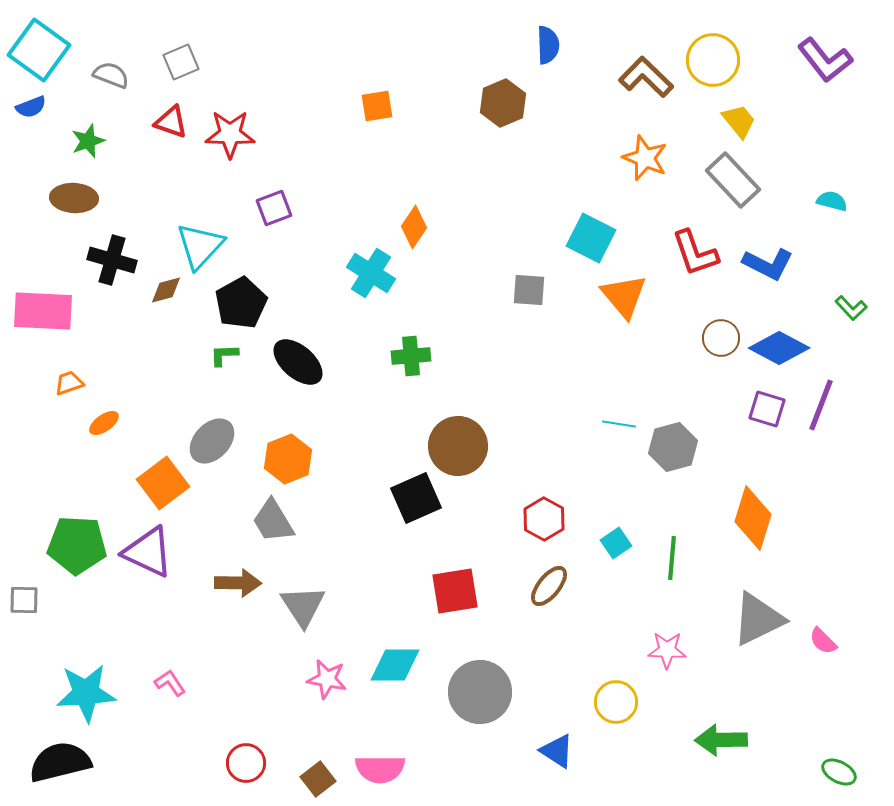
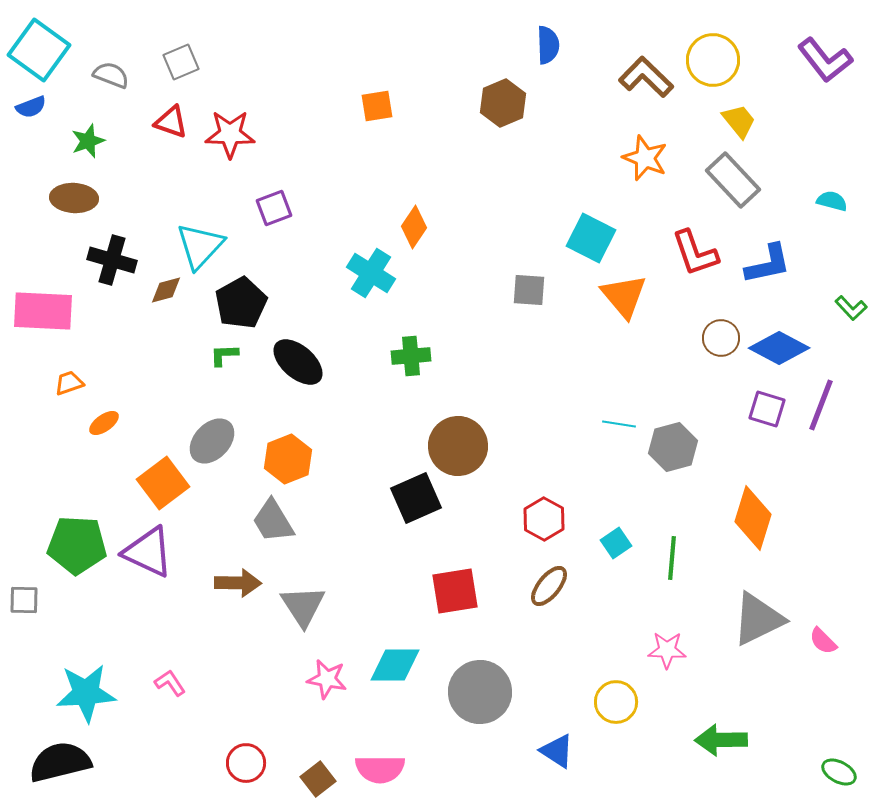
blue L-shape at (768, 264): rotated 39 degrees counterclockwise
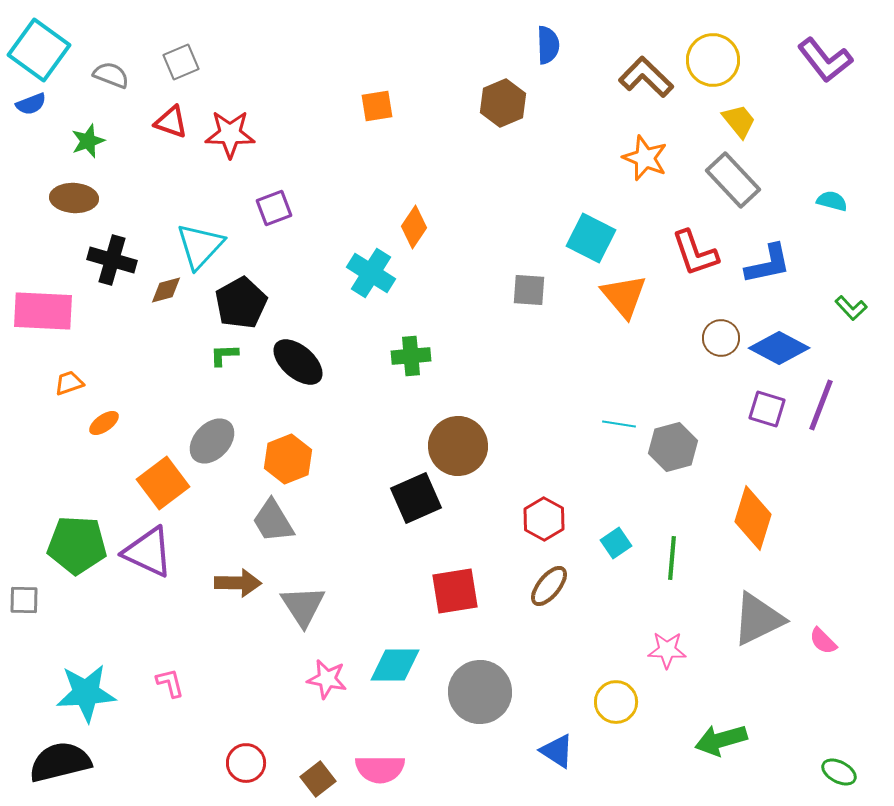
blue semicircle at (31, 107): moved 3 px up
pink L-shape at (170, 683): rotated 20 degrees clockwise
green arrow at (721, 740): rotated 15 degrees counterclockwise
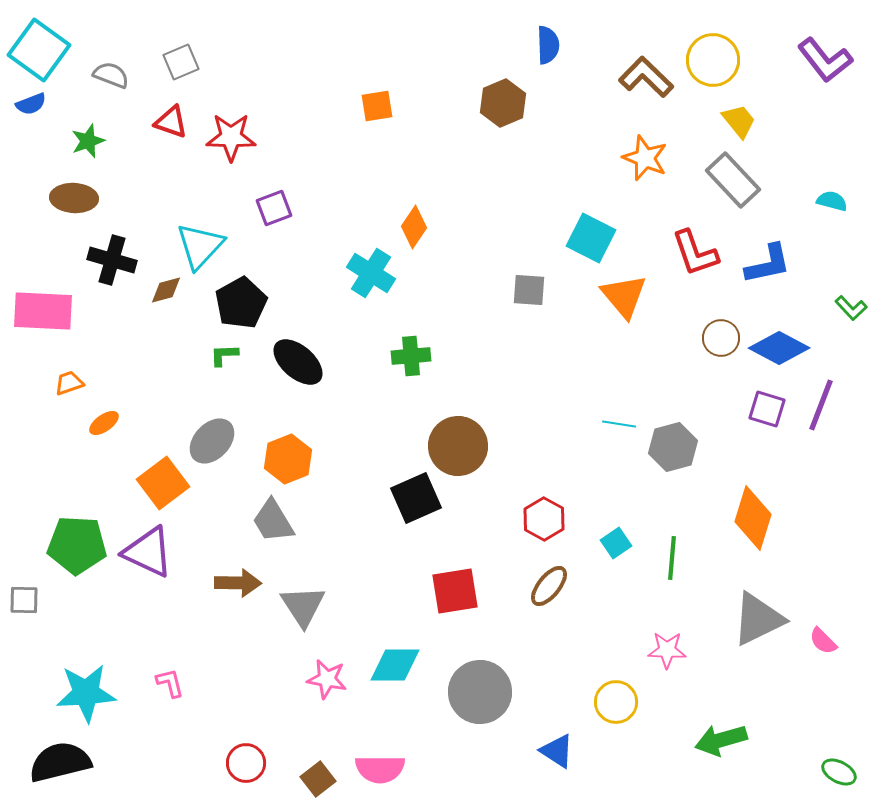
red star at (230, 134): moved 1 px right, 3 px down
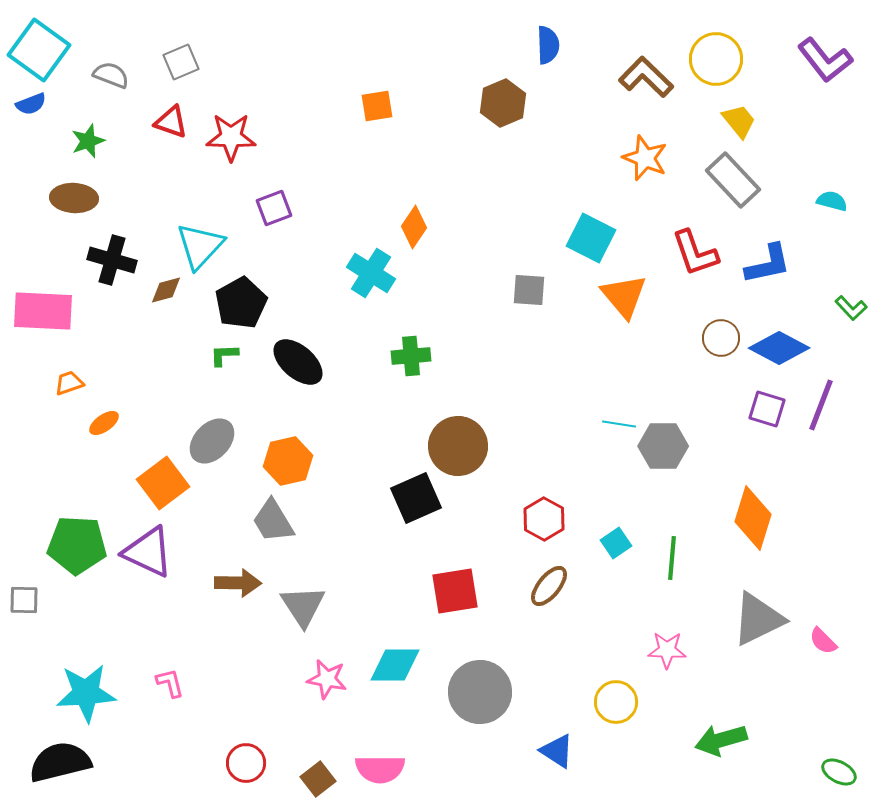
yellow circle at (713, 60): moved 3 px right, 1 px up
gray hexagon at (673, 447): moved 10 px left, 1 px up; rotated 15 degrees clockwise
orange hexagon at (288, 459): moved 2 px down; rotated 9 degrees clockwise
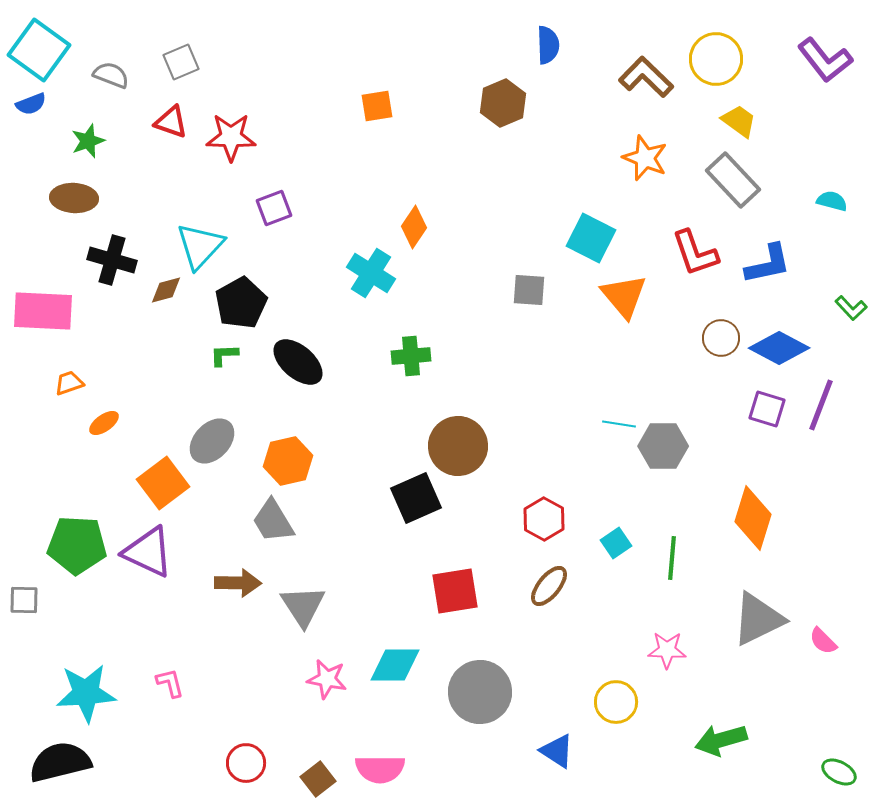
yellow trapezoid at (739, 121): rotated 15 degrees counterclockwise
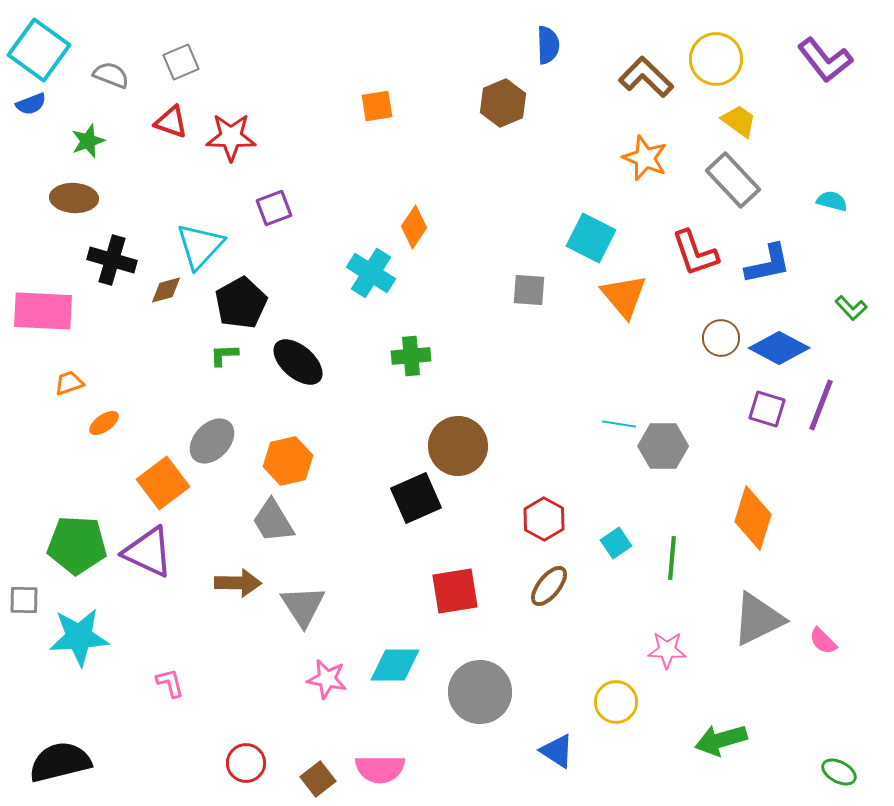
cyan star at (86, 693): moved 7 px left, 56 px up
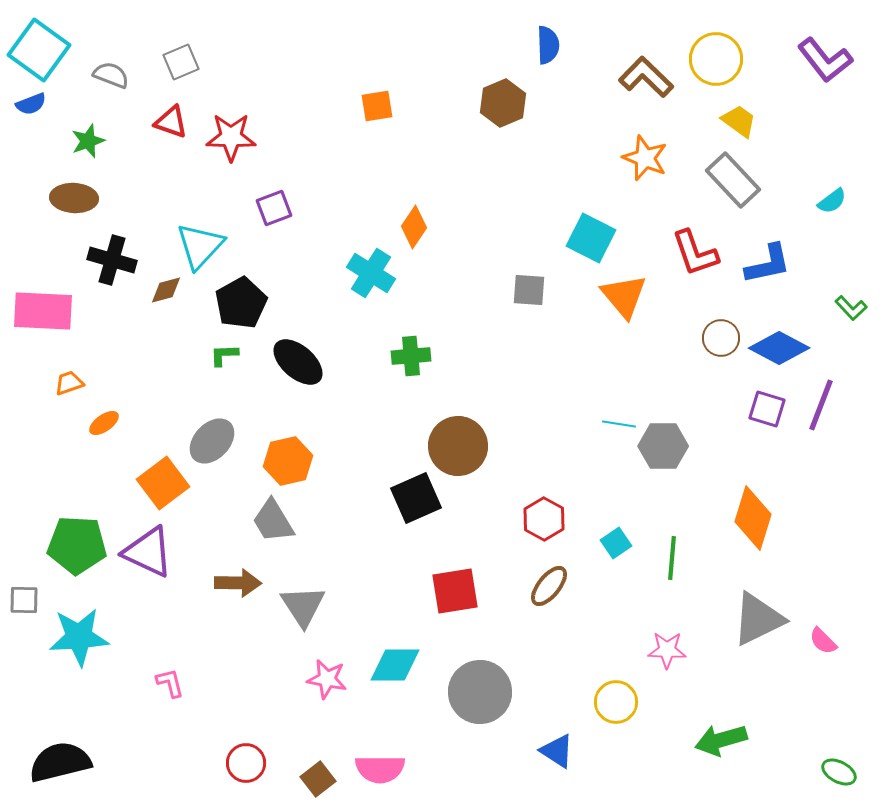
cyan semicircle at (832, 201): rotated 128 degrees clockwise
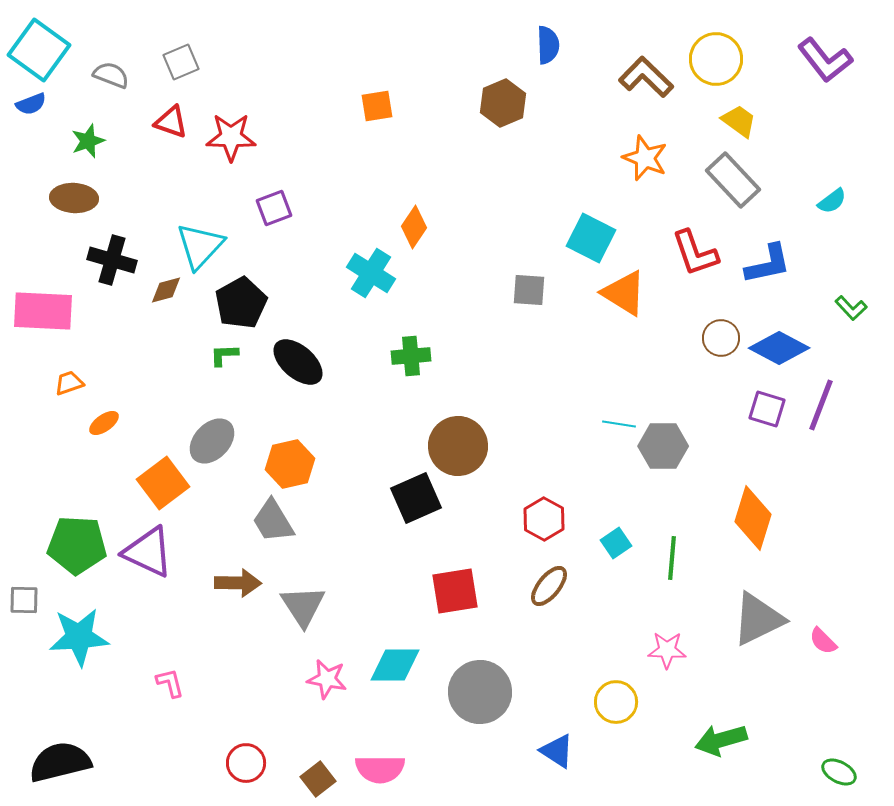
orange triangle at (624, 296): moved 3 px up; rotated 18 degrees counterclockwise
orange hexagon at (288, 461): moved 2 px right, 3 px down
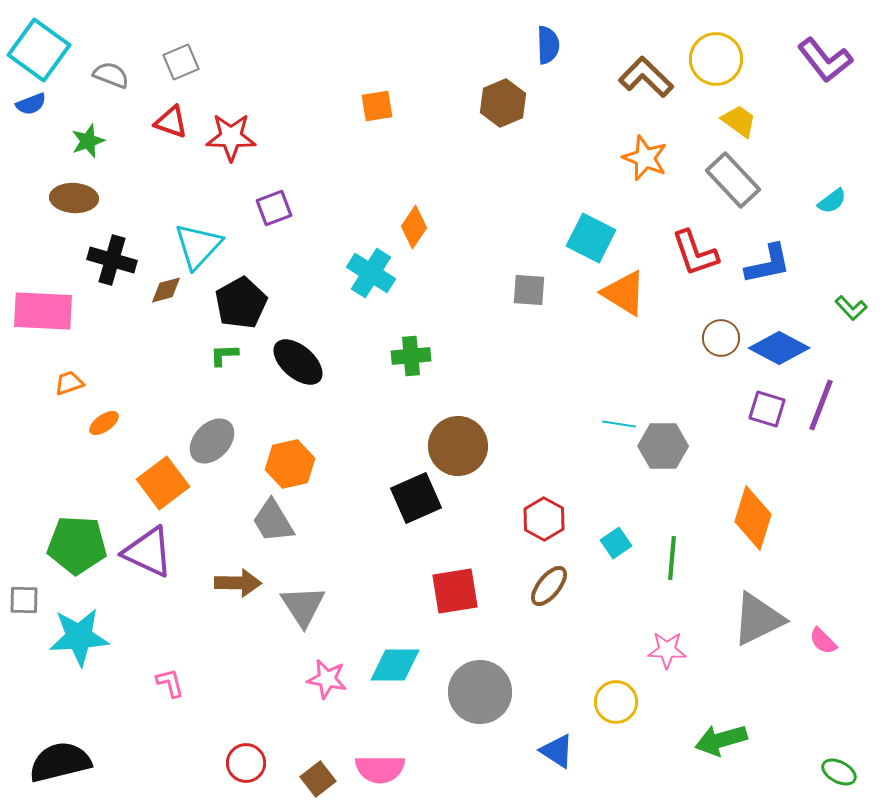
cyan triangle at (200, 246): moved 2 px left
